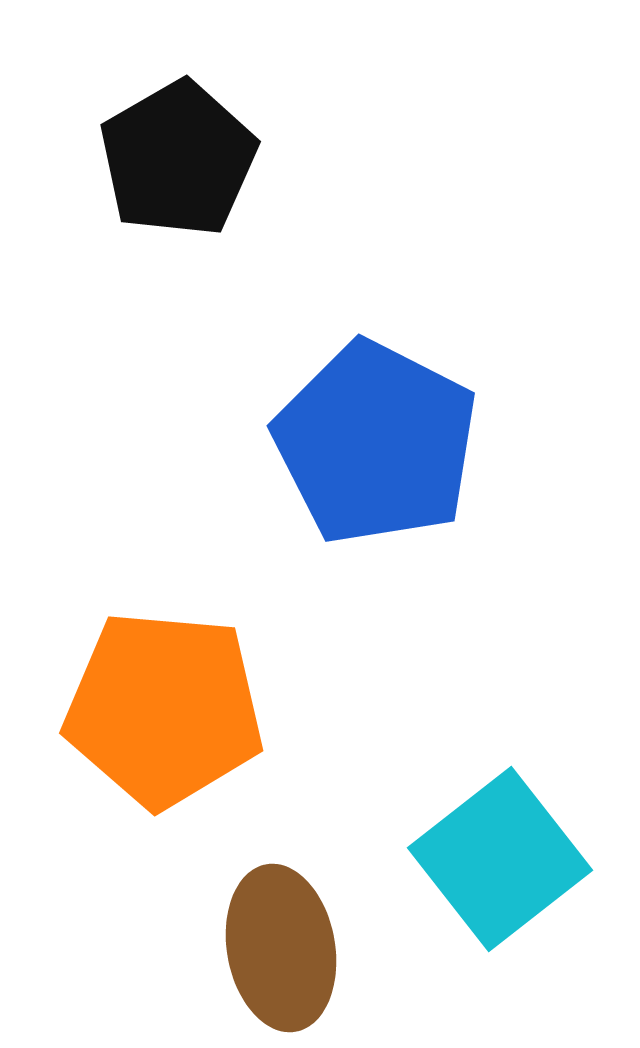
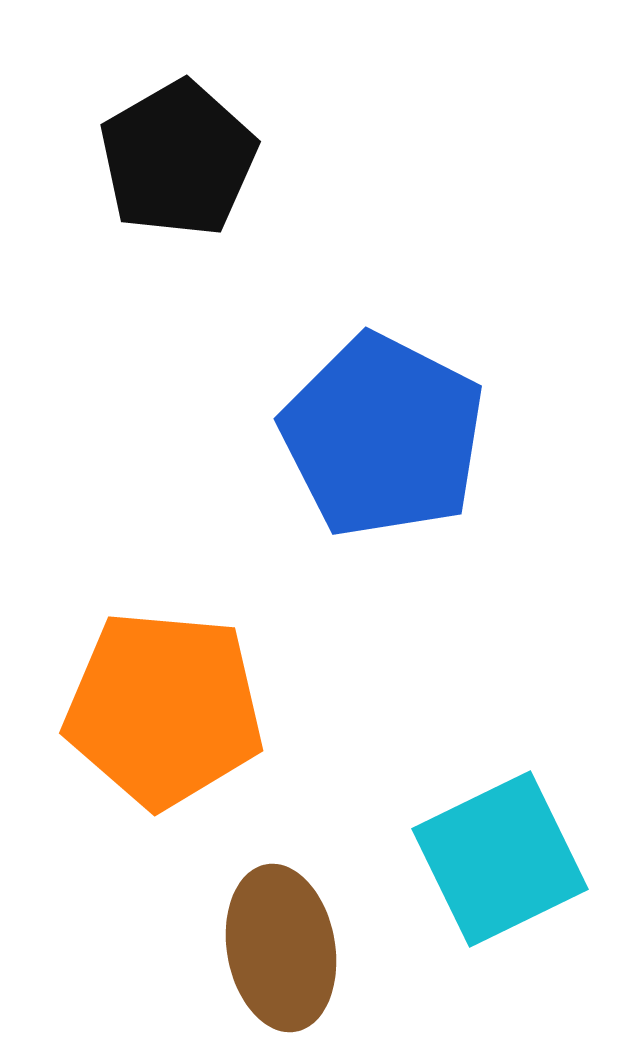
blue pentagon: moved 7 px right, 7 px up
cyan square: rotated 12 degrees clockwise
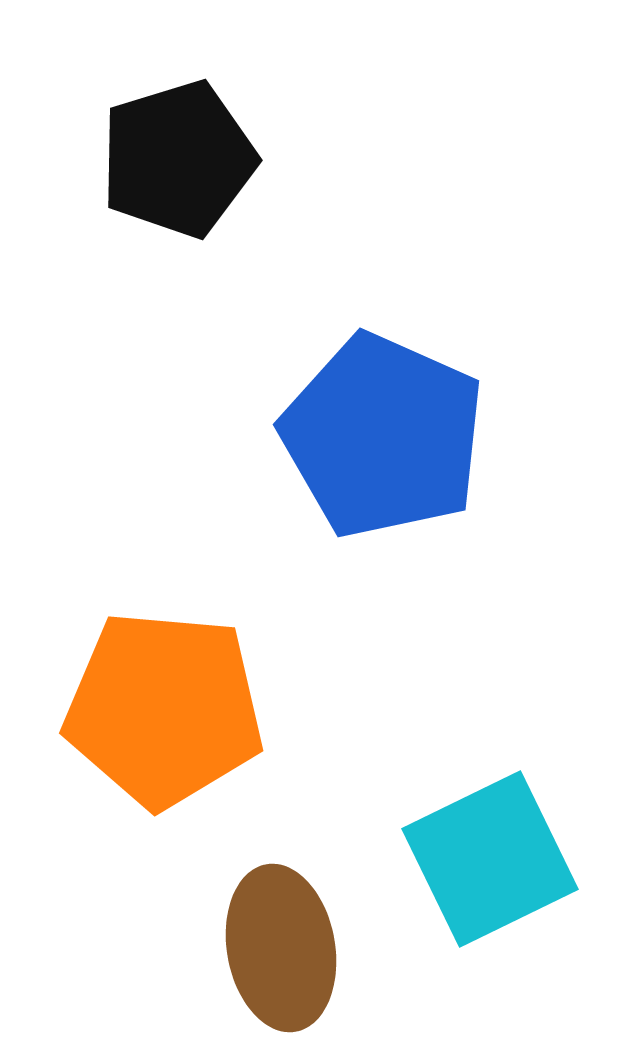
black pentagon: rotated 13 degrees clockwise
blue pentagon: rotated 3 degrees counterclockwise
cyan square: moved 10 px left
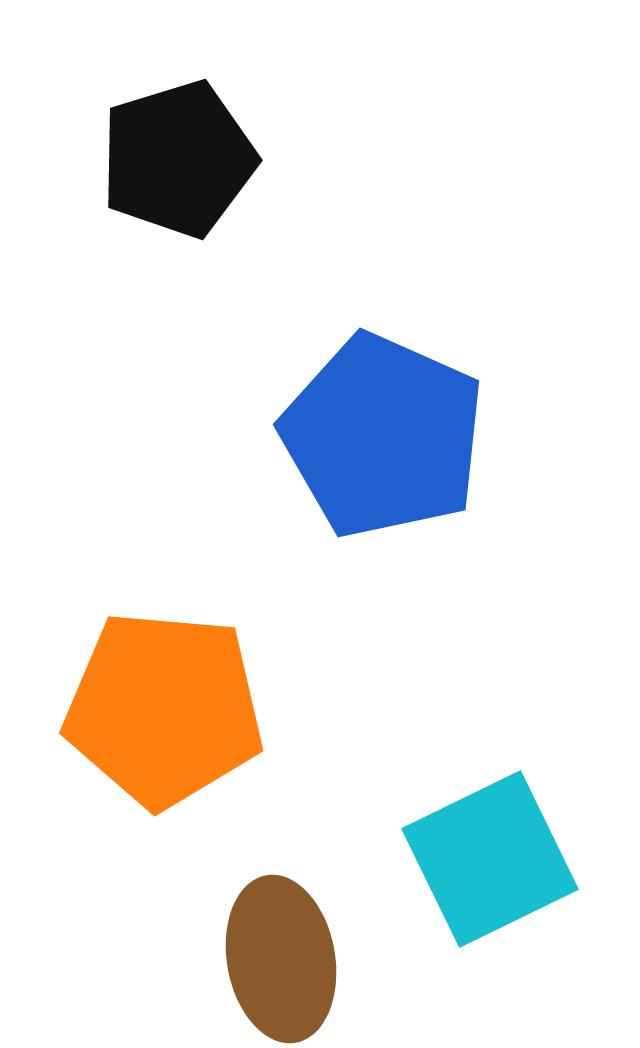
brown ellipse: moved 11 px down
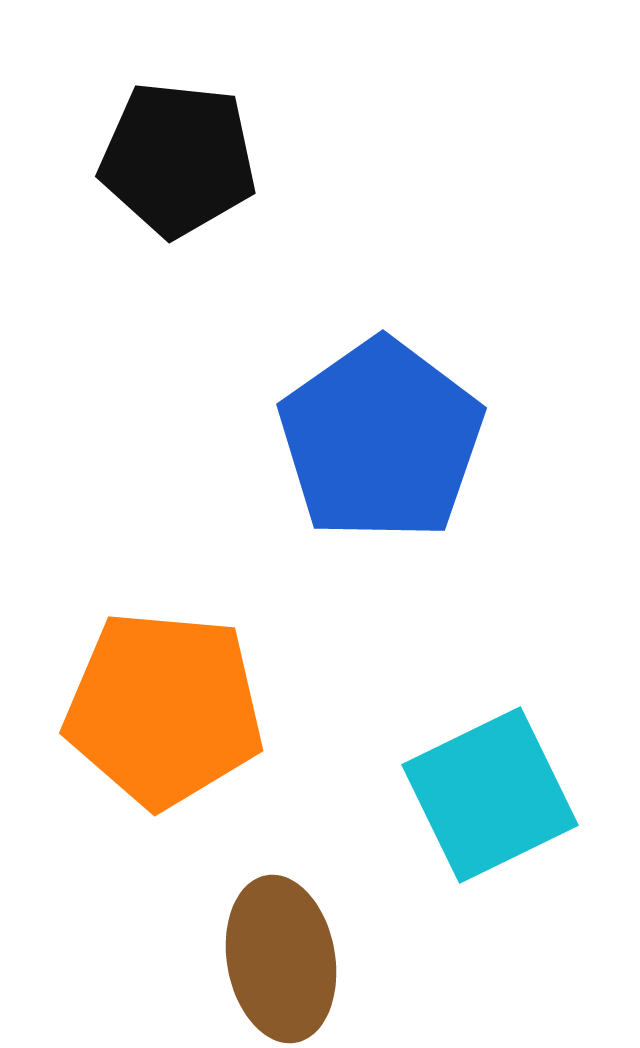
black pentagon: rotated 23 degrees clockwise
blue pentagon: moved 2 px left, 4 px down; rotated 13 degrees clockwise
cyan square: moved 64 px up
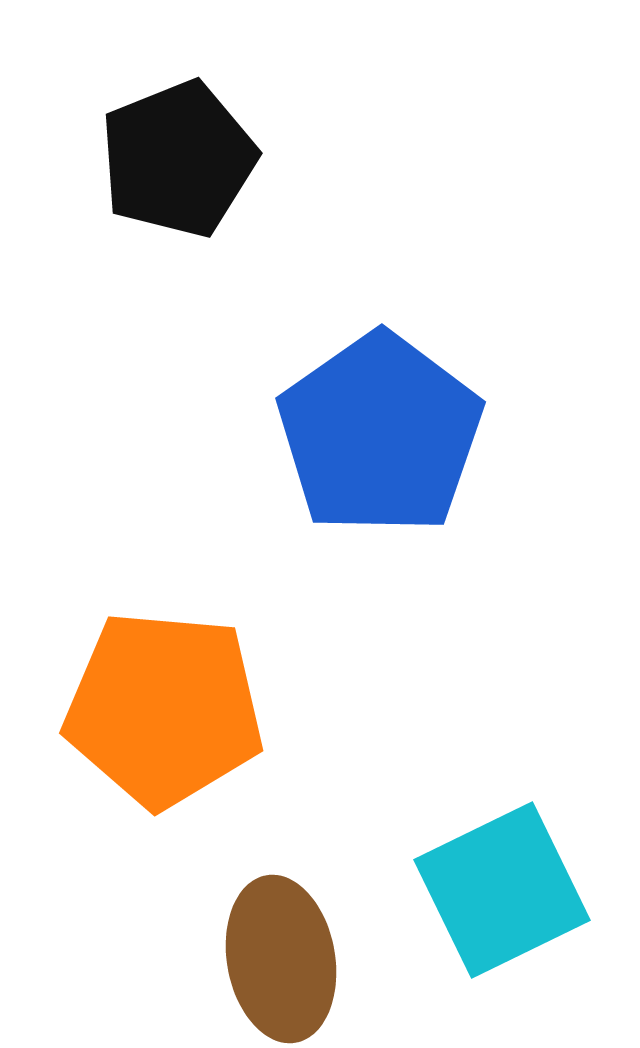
black pentagon: rotated 28 degrees counterclockwise
blue pentagon: moved 1 px left, 6 px up
cyan square: moved 12 px right, 95 px down
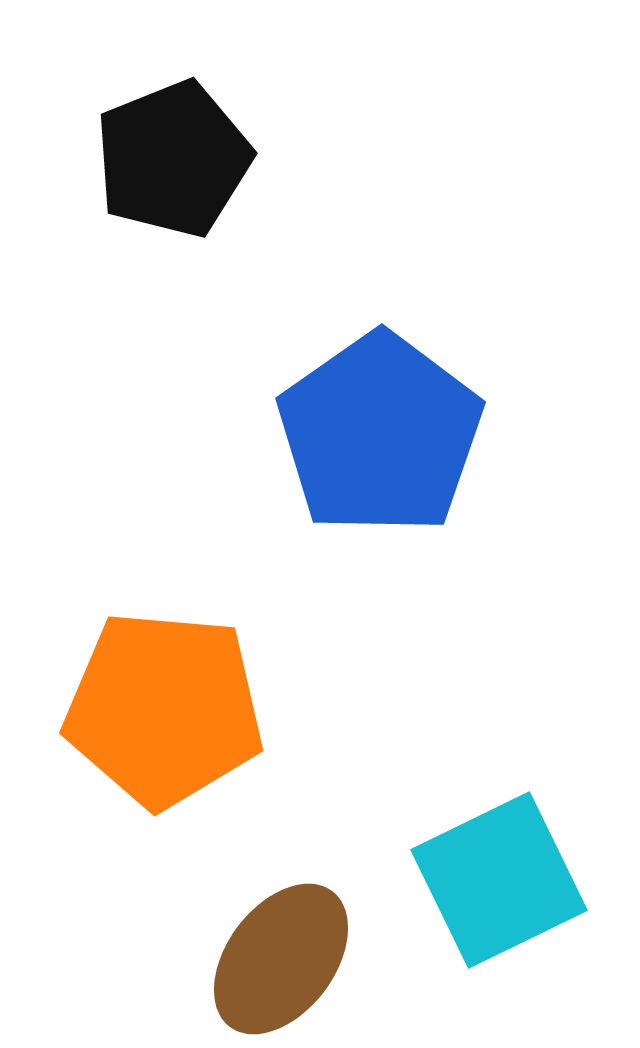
black pentagon: moved 5 px left
cyan square: moved 3 px left, 10 px up
brown ellipse: rotated 47 degrees clockwise
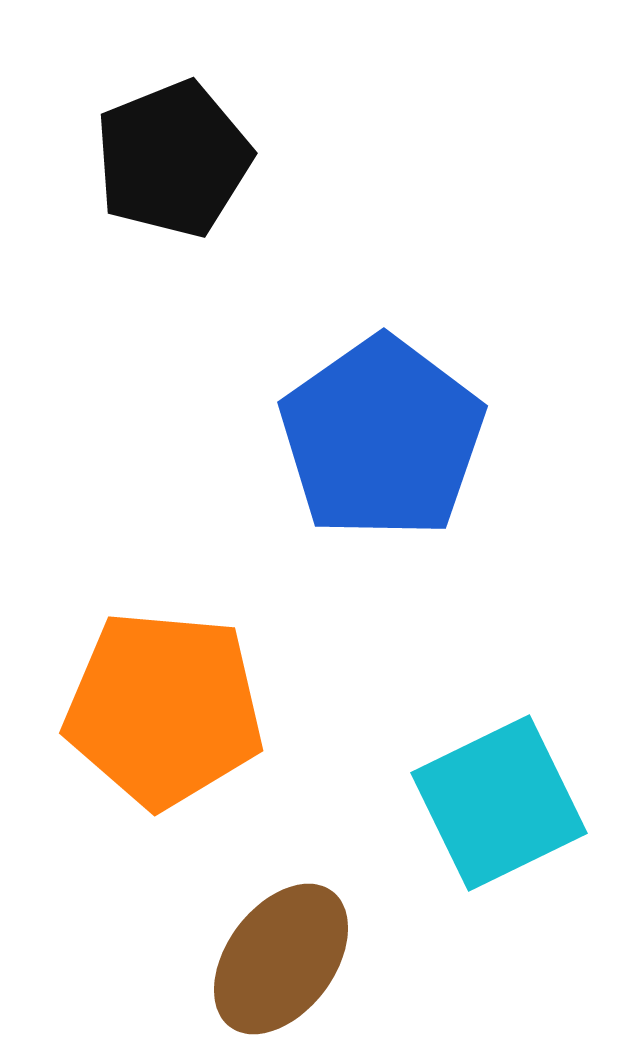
blue pentagon: moved 2 px right, 4 px down
cyan square: moved 77 px up
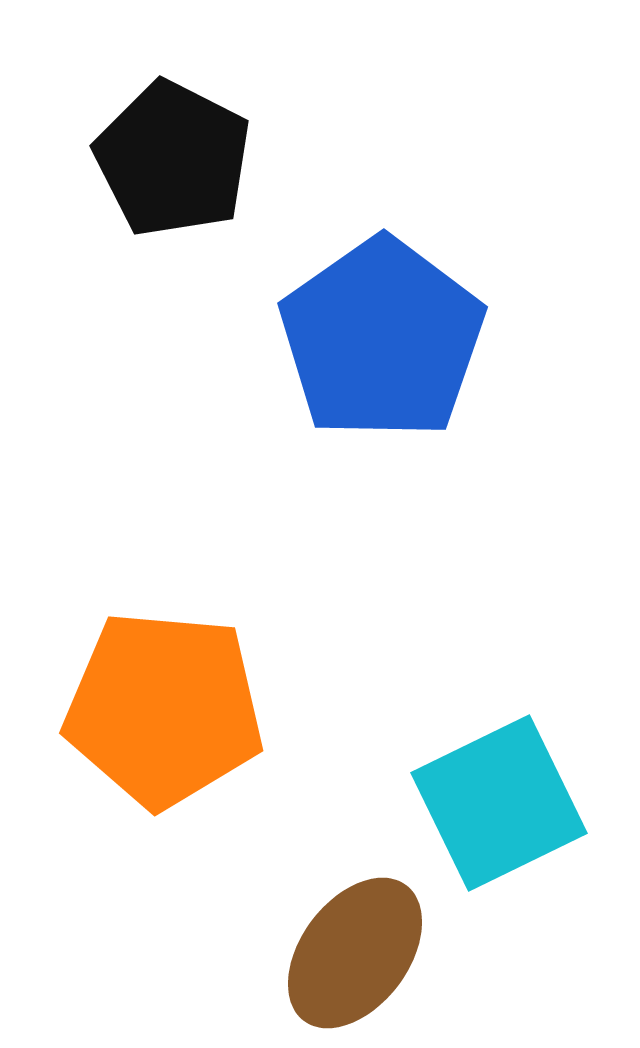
black pentagon: rotated 23 degrees counterclockwise
blue pentagon: moved 99 px up
brown ellipse: moved 74 px right, 6 px up
